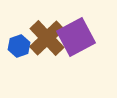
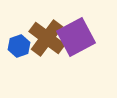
brown cross: rotated 9 degrees counterclockwise
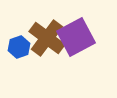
blue hexagon: moved 1 px down
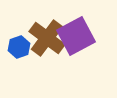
purple square: moved 1 px up
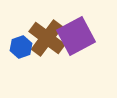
blue hexagon: moved 2 px right
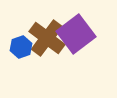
purple square: moved 2 px up; rotated 9 degrees counterclockwise
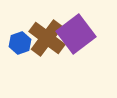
blue hexagon: moved 1 px left, 4 px up
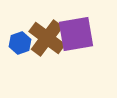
purple square: rotated 27 degrees clockwise
